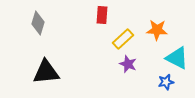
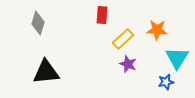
cyan triangle: rotated 35 degrees clockwise
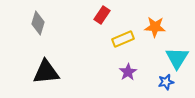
red rectangle: rotated 30 degrees clockwise
orange star: moved 2 px left, 3 px up
yellow rectangle: rotated 20 degrees clockwise
purple star: moved 8 px down; rotated 18 degrees clockwise
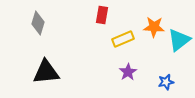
red rectangle: rotated 24 degrees counterclockwise
orange star: moved 1 px left
cyan triangle: moved 2 px right, 18 px up; rotated 20 degrees clockwise
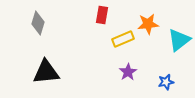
orange star: moved 6 px left, 3 px up; rotated 10 degrees counterclockwise
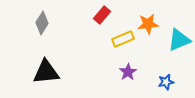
red rectangle: rotated 30 degrees clockwise
gray diamond: moved 4 px right; rotated 15 degrees clockwise
cyan triangle: rotated 15 degrees clockwise
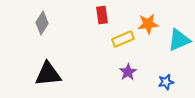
red rectangle: rotated 48 degrees counterclockwise
black triangle: moved 2 px right, 2 px down
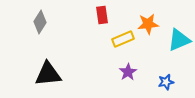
gray diamond: moved 2 px left, 1 px up
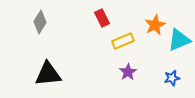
red rectangle: moved 3 px down; rotated 18 degrees counterclockwise
orange star: moved 7 px right, 1 px down; rotated 20 degrees counterclockwise
yellow rectangle: moved 2 px down
blue star: moved 6 px right, 4 px up
